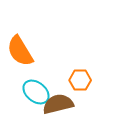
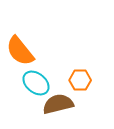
orange semicircle: rotated 8 degrees counterclockwise
cyan ellipse: moved 9 px up
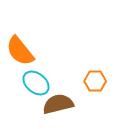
orange hexagon: moved 15 px right, 1 px down
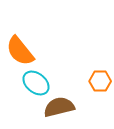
orange hexagon: moved 5 px right
brown semicircle: moved 1 px right, 3 px down
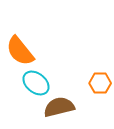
orange hexagon: moved 2 px down
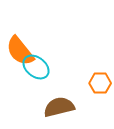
cyan ellipse: moved 16 px up
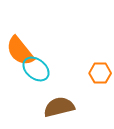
cyan ellipse: moved 2 px down
orange hexagon: moved 10 px up
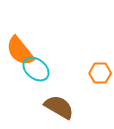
brown semicircle: rotated 44 degrees clockwise
